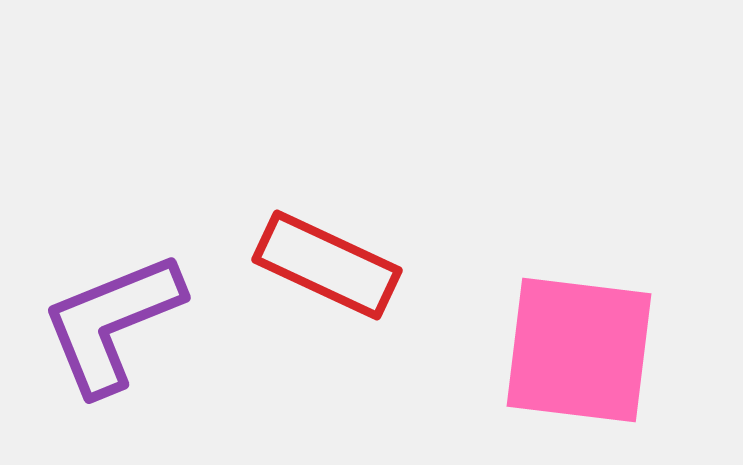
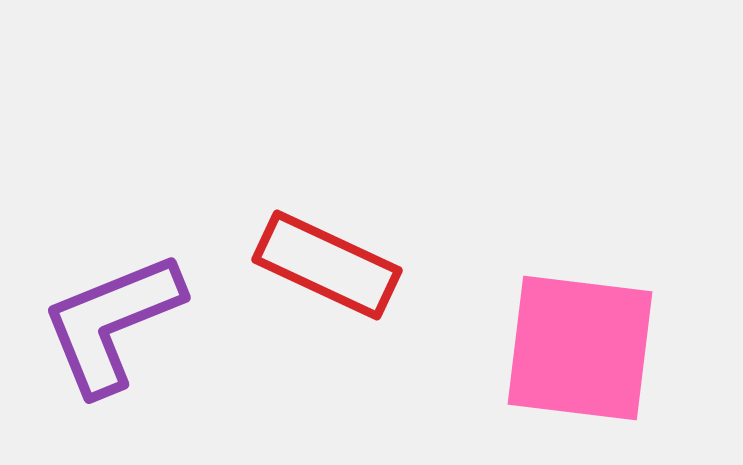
pink square: moved 1 px right, 2 px up
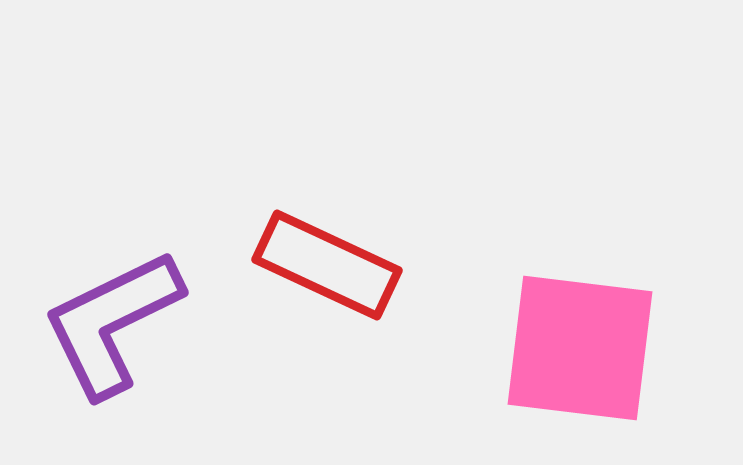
purple L-shape: rotated 4 degrees counterclockwise
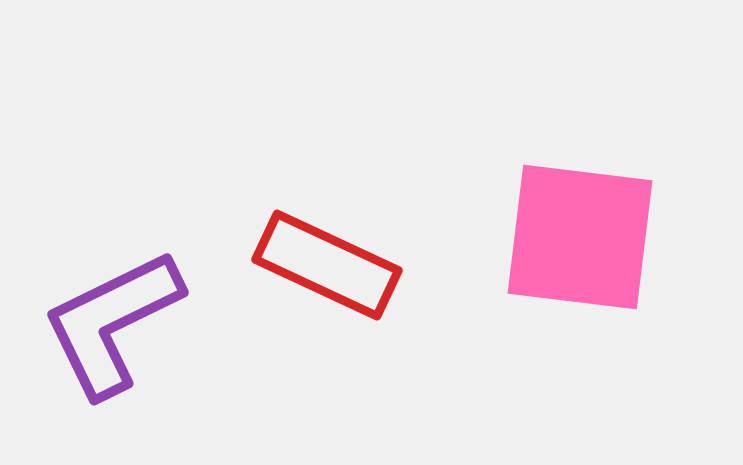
pink square: moved 111 px up
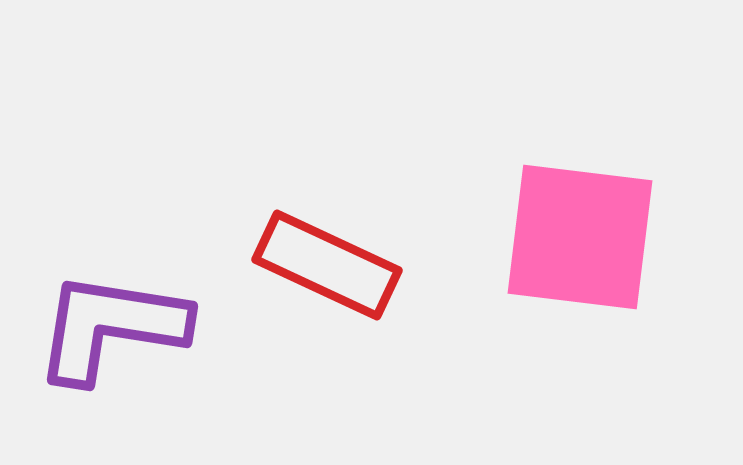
purple L-shape: moved 1 px left, 4 px down; rotated 35 degrees clockwise
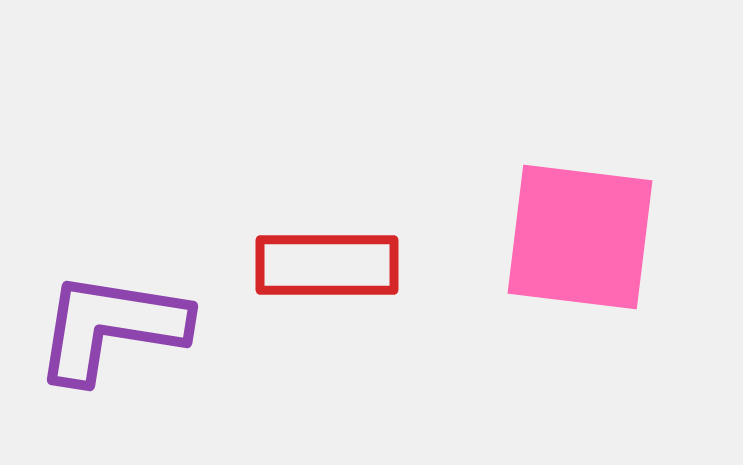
red rectangle: rotated 25 degrees counterclockwise
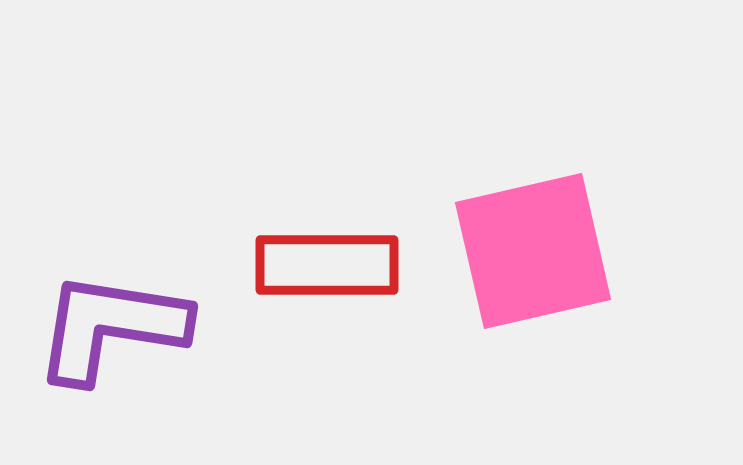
pink square: moved 47 px left, 14 px down; rotated 20 degrees counterclockwise
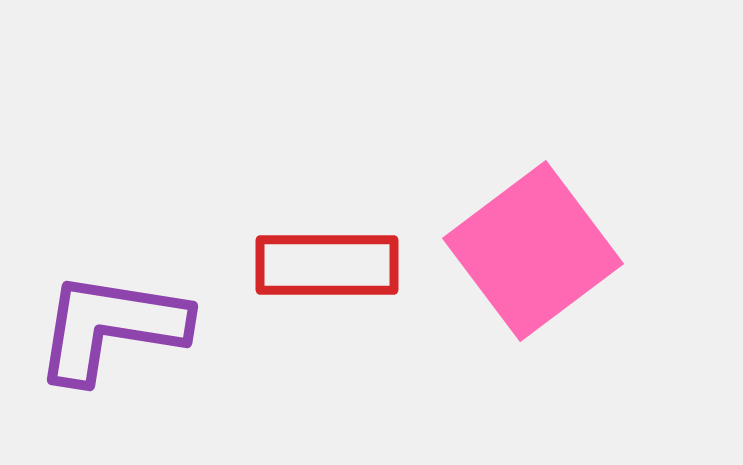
pink square: rotated 24 degrees counterclockwise
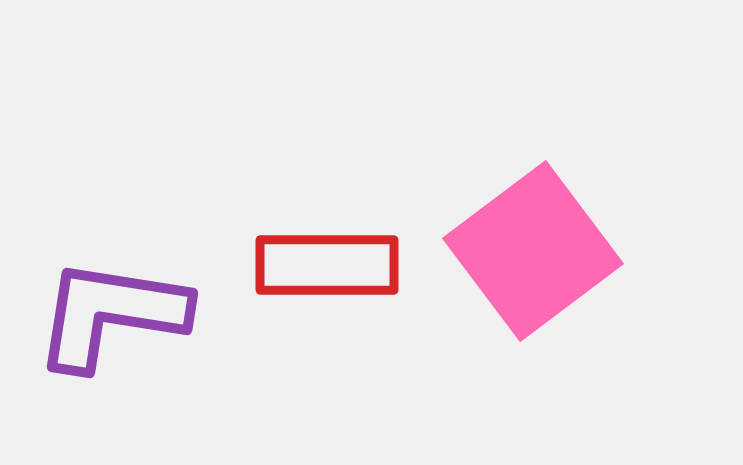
purple L-shape: moved 13 px up
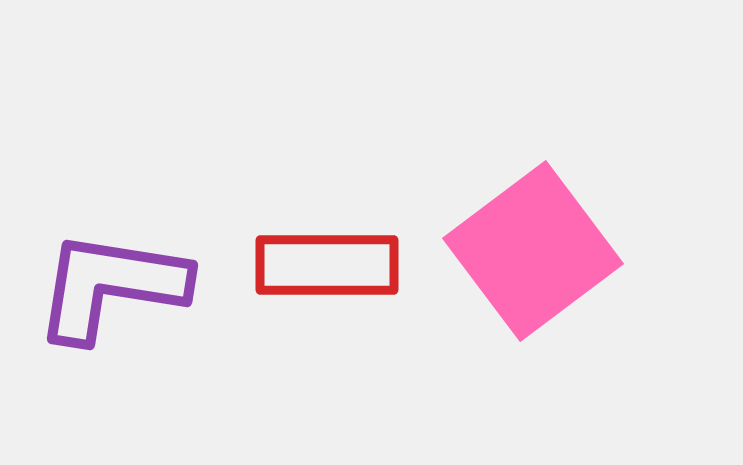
purple L-shape: moved 28 px up
